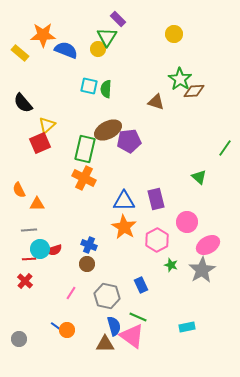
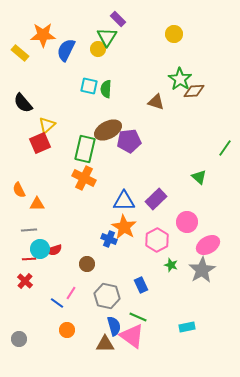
blue semicircle at (66, 50): rotated 85 degrees counterclockwise
purple rectangle at (156, 199): rotated 60 degrees clockwise
blue cross at (89, 245): moved 20 px right, 6 px up
blue line at (57, 327): moved 24 px up
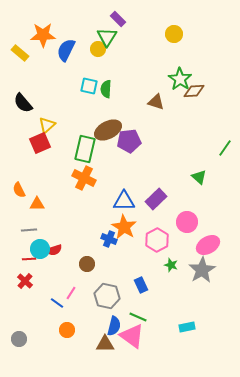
blue semicircle at (114, 326): rotated 30 degrees clockwise
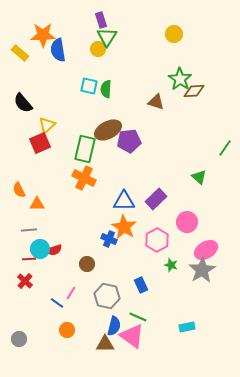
purple rectangle at (118, 19): moved 17 px left, 1 px down; rotated 28 degrees clockwise
blue semicircle at (66, 50): moved 8 px left; rotated 35 degrees counterclockwise
pink ellipse at (208, 245): moved 2 px left, 5 px down
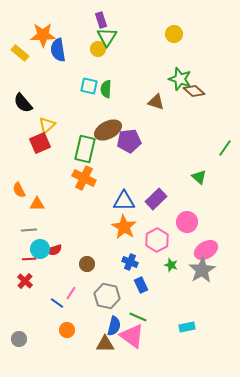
green star at (180, 79): rotated 15 degrees counterclockwise
brown diamond at (194, 91): rotated 45 degrees clockwise
blue cross at (109, 239): moved 21 px right, 23 px down
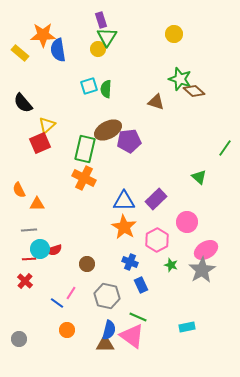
cyan square at (89, 86): rotated 30 degrees counterclockwise
blue semicircle at (114, 326): moved 5 px left, 4 px down
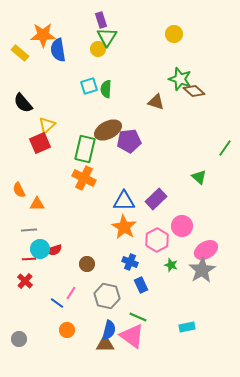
pink circle at (187, 222): moved 5 px left, 4 px down
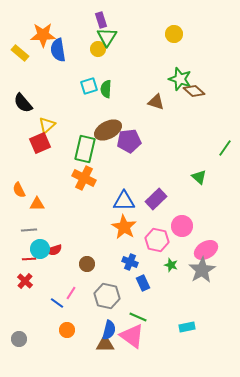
pink hexagon at (157, 240): rotated 20 degrees counterclockwise
blue rectangle at (141, 285): moved 2 px right, 2 px up
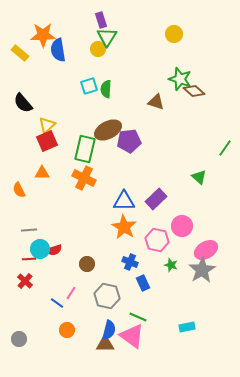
red square at (40, 143): moved 7 px right, 2 px up
orange triangle at (37, 204): moved 5 px right, 31 px up
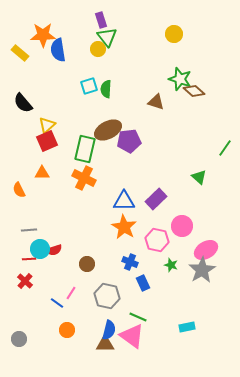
green triangle at (107, 37): rotated 10 degrees counterclockwise
